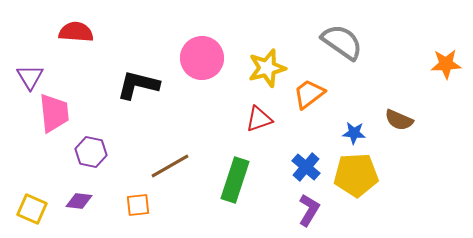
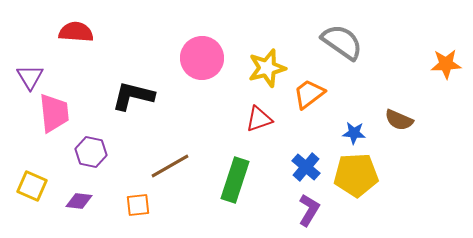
black L-shape: moved 5 px left, 11 px down
yellow square: moved 23 px up
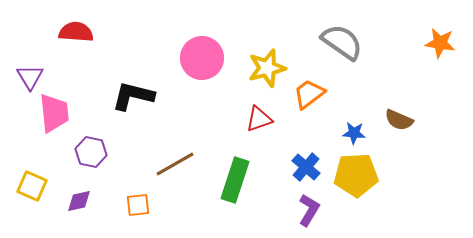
orange star: moved 6 px left, 21 px up; rotated 12 degrees clockwise
brown line: moved 5 px right, 2 px up
purple diamond: rotated 20 degrees counterclockwise
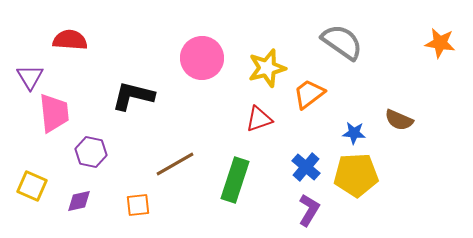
red semicircle: moved 6 px left, 8 px down
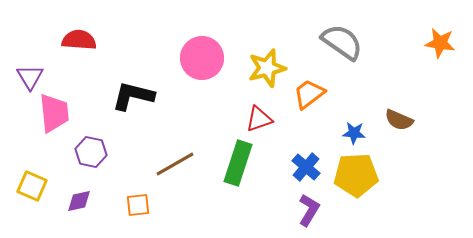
red semicircle: moved 9 px right
green rectangle: moved 3 px right, 17 px up
